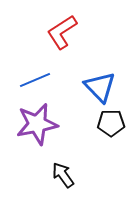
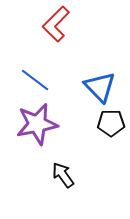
red L-shape: moved 6 px left, 8 px up; rotated 12 degrees counterclockwise
blue line: rotated 60 degrees clockwise
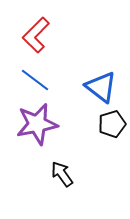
red L-shape: moved 20 px left, 11 px down
blue triangle: moved 1 px right; rotated 8 degrees counterclockwise
black pentagon: moved 1 px right, 1 px down; rotated 16 degrees counterclockwise
black arrow: moved 1 px left, 1 px up
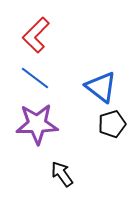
blue line: moved 2 px up
purple star: rotated 9 degrees clockwise
